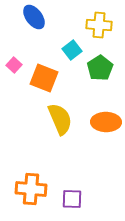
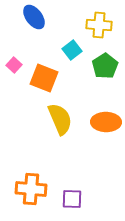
green pentagon: moved 5 px right, 2 px up
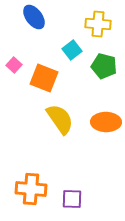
yellow cross: moved 1 px left, 1 px up
green pentagon: moved 1 px left; rotated 25 degrees counterclockwise
yellow semicircle: rotated 12 degrees counterclockwise
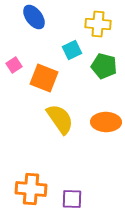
cyan square: rotated 12 degrees clockwise
pink square: rotated 14 degrees clockwise
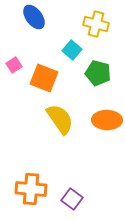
yellow cross: moved 2 px left; rotated 10 degrees clockwise
cyan square: rotated 24 degrees counterclockwise
green pentagon: moved 6 px left, 7 px down
orange ellipse: moved 1 px right, 2 px up
purple square: rotated 35 degrees clockwise
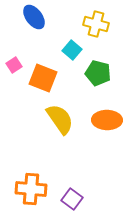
orange square: moved 1 px left
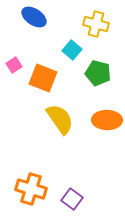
blue ellipse: rotated 20 degrees counterclockwise
orange cross: rotated 12 degrees clockwise
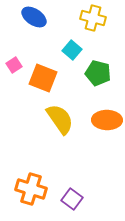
yellow cross: moved 3 px left, 6 px up
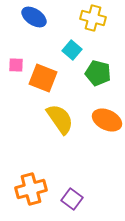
pink square: moved 2 px right; rotated 35 degrees clockwise
orange ellipse: rotated 24 degrees clockwise
orange cross: rotated 32 degrees counterclockwise
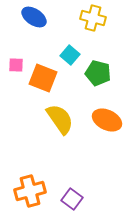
cyan square: moved 2 px left, 5 px down
orange cross: moved 1 px left, 2 px down
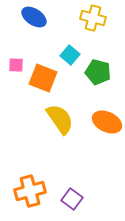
green pentagon: moved 1 px up
orange ellipse: moved 2 px down
